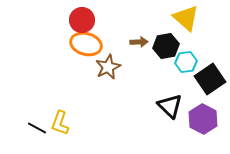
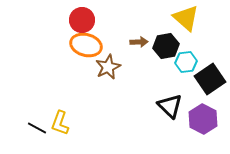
orange ellipse: moved 1 px down
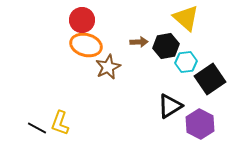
black triangle: rotated 44 degrees clockwise
purple hexagon: moved 3 px left, 5 px down
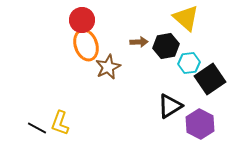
orange ellipse: rotated 56 degrees clockwise
cyan hexagon: moved 3 px right, 1 px down
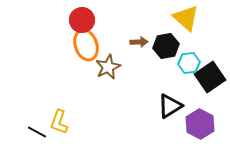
black square: moved 2 px up
yellow L-shape: moved 1 px left, 1 px up
black line: moved 4 px down
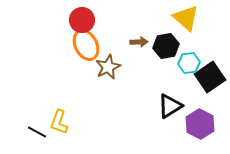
orange ellipse: rotated 8 degrees counterclockwise
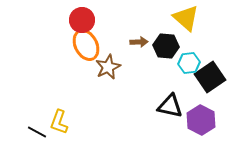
black hexagon: rotated 15 degrees clockwise
black triangle: rotated 44 degrees clockwise
purple hexagon: moved 1 px right, 4 px up
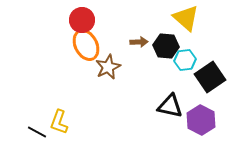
cyan hexagon: moved 4 px left, 3 px up
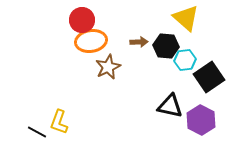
orange ellipse: moved 5 px right, 4 px up; rotated 72 degrees counterclockwise
black square: moved 1 px left
